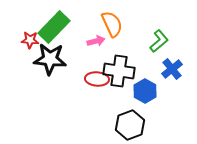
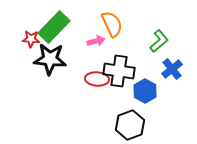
red star: moved 1 px right, 1 px up
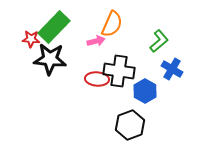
orange semicircle: rotated 48 degrees clockwise
blue cross: rotated 20 degrees counterclockwise
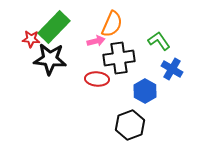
green L-shape: rotated 85 degrees counterclockwise
black cross: moved 13 px up; rotated 16 degrees counterclockwise
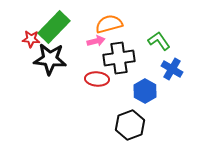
orange semicircle: moved 3 px left; rotated 128 degrees counterclockwise
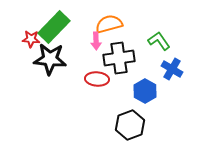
pink arrow: rotated 102 degrees clockwise
